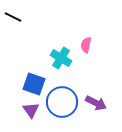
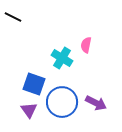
cyan cross: moved 1 px right
purple triangle: moved 2 px left
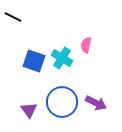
blue square: moved 23 px up
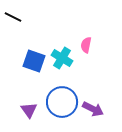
purple arrow: moved 3 px left, 6 px down
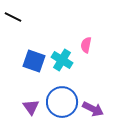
cyan cross: moved 2 px down
purple triangle: moved 2 px right, 3 px up
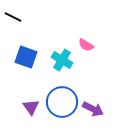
pink semicircle: rotated 70 degrees counterclockwise
blue square: moved 8 px left, 4 px up
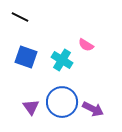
black line: moved 7 px right
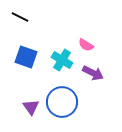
purple arrow: moved 36 px up
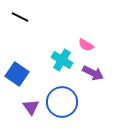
blue square: moved 9 px left, 17 px down; rotated 15 degrees clockwise
